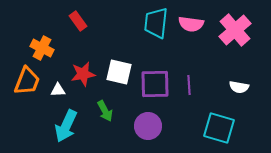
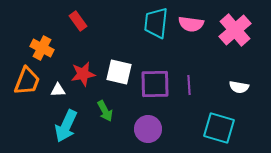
purple circle: moved 3 px down
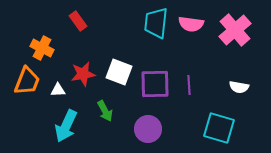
white square: rotated 8 degrees clockwise
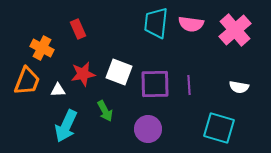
red rectangle: moved 8 px down; rotated 12 degrees clockwise
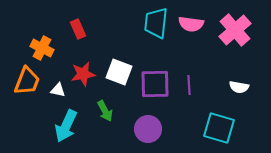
white triangle: rotated 14 degrees clockwise
